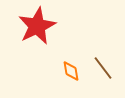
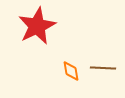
brown line: rotated 50 degrees counterclockwise
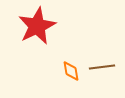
brown line: moved 1 px left, 1 px up; rotated 10 degrees counterclockwise
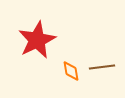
red star: moved 14 px down
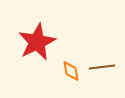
red star: moved 2 px down
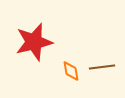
red star: moved 3 px left; rotated 12 degrees clockwise
